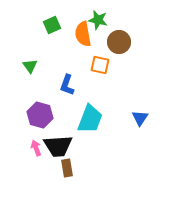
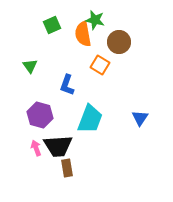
green star: moved 3 px left
orange square: rotated 18 degrees clockwise
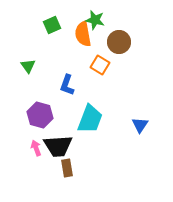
green triangle: moved 2 px left
blue triangle: moved 7 px down
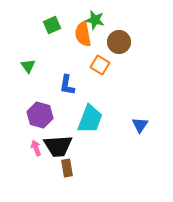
blue L-shape: rotated 10 degrees counterclockwise
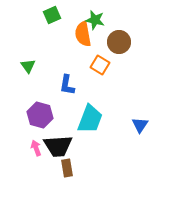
green square: moved 10 px up
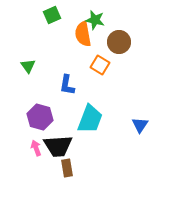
purple hexagon: moved 2 px down
